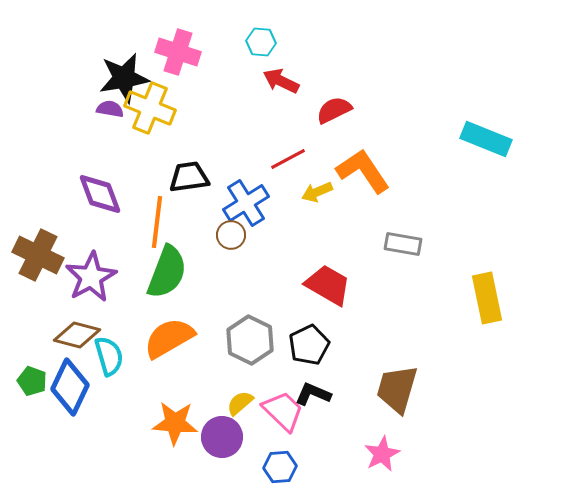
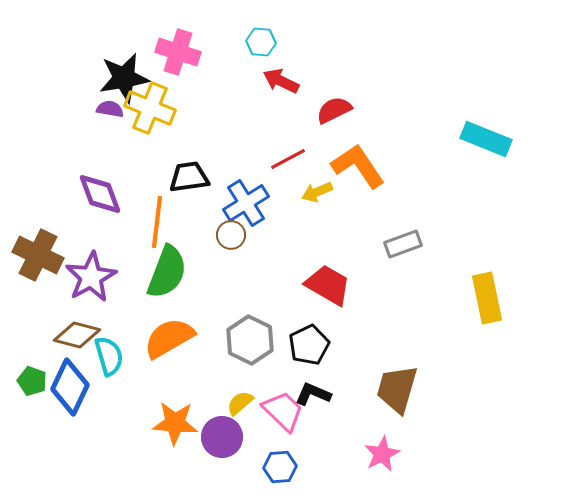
orange L-shape: moved 5 px left, 5 px up
gray rectangle: rotated 30 degrees counterclockwise
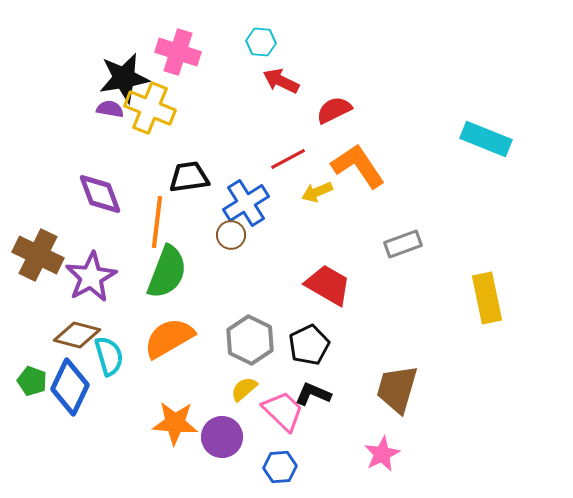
yellow semicircle: moved 4 px right, 14 px up
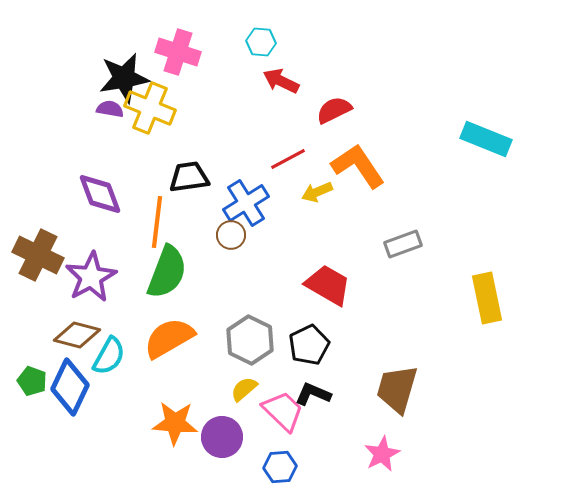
cyan semicircle: rotated 45 degrees clockwise
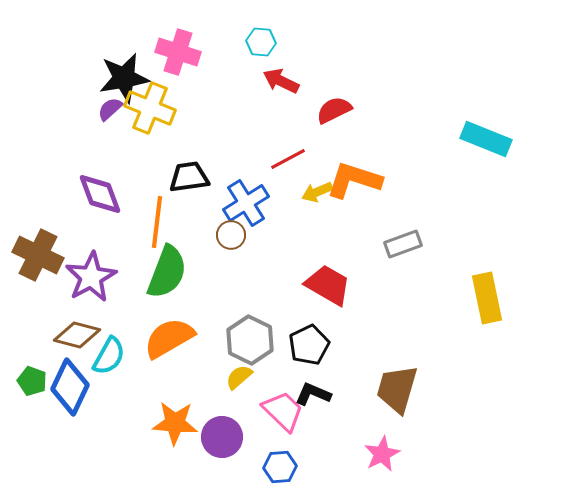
purple semicircle: rotated 52 degrees counterclockwise
orange L-shape: moved 4 px left, 14 px down; rotated 38 degrees counterclockwise
yellow semicircle: moved 5 px left, 12 px up
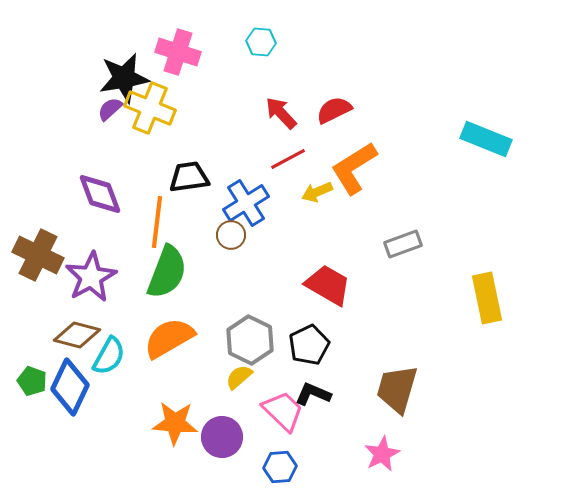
red arrow: moved 32 px down; rotated 21 degrees clockwise
orange L-shape: moved 12 px up; rotated 50 degrees counterclockwise
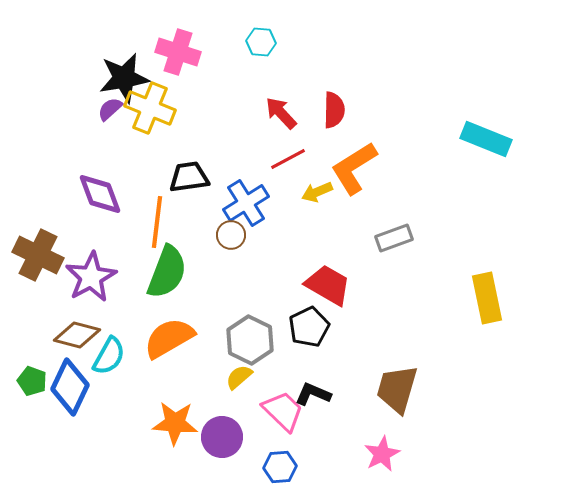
red semicircle: rotated 117 degrees clockwise
gray rectangle: moved 9 px left, 6 px up
black pentagon: moved 18 px up
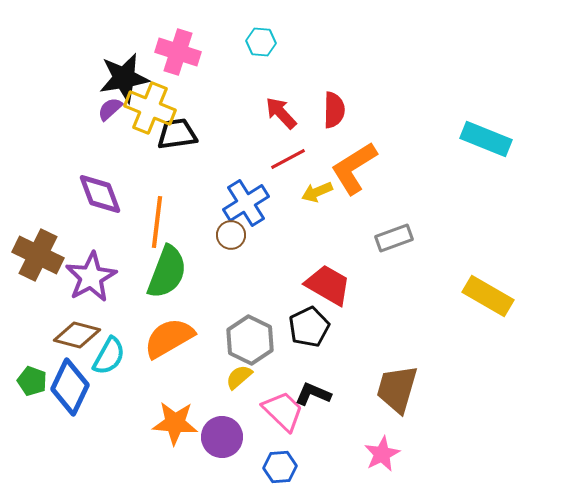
black trapezoid: moved 12 px left, 43 px up
yellow rectangle: moved 1 px right, 2 px up; rotated 48 degrees counterclockwise
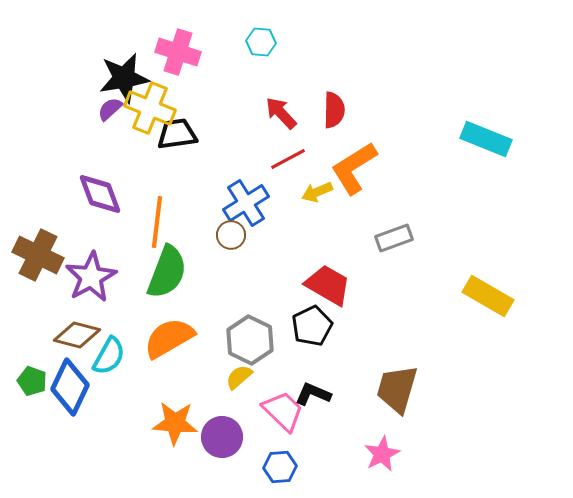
black pentagon: moved 3 px right, 1 px up
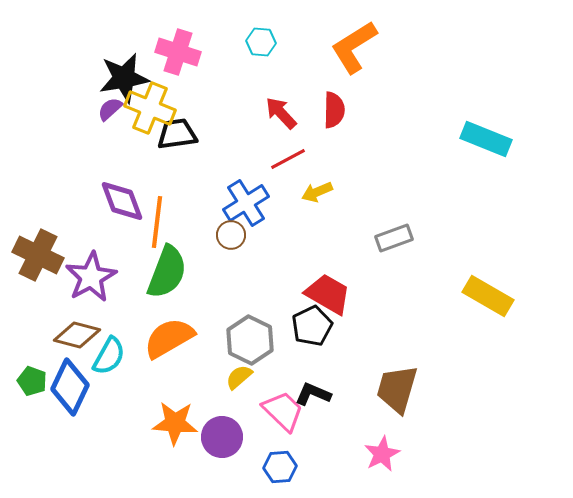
orange L-shape: moved 121 px up
purple diamond: moved 22 px right, 7 px down
red trapezoid: moved 9 px down
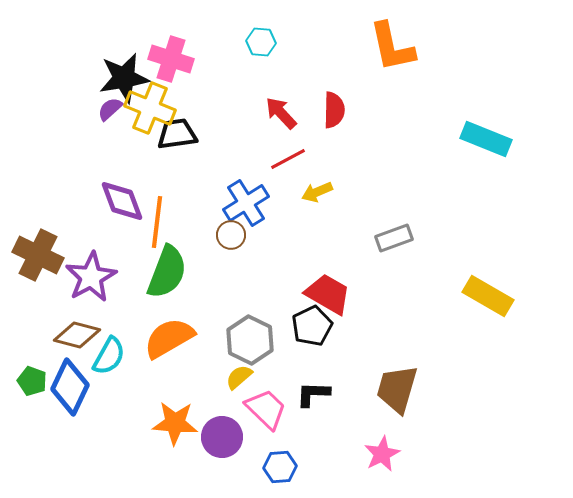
orange L-shape: moved 38 px right; rotated 70 degrees counterclockwise
pink cross: moved 7 px left, 7 px down
black L-shape: rotated 21 degrees counterclockwise
pink trapezoid: moved 17 px left, 2 px up
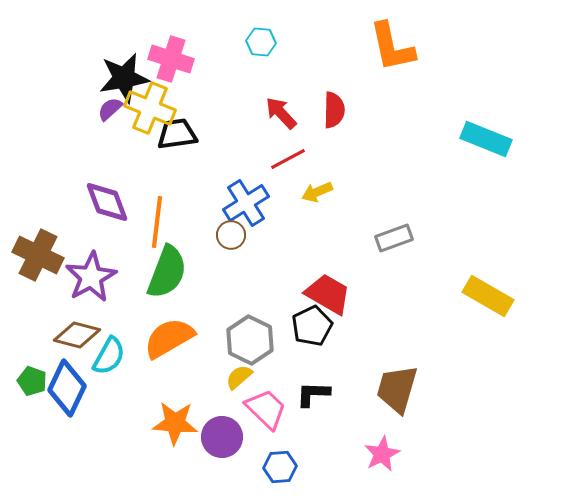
purple diamond: moved 15 px left, 1 px down
blue diamond: moved 3 px left, 1 px down
